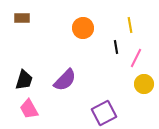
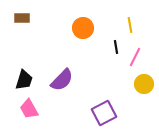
pink line: moved 1 px left, 1 px up
purple semicircle: moved 3 px left
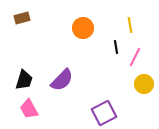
brown rectangle: rotated 14 degrees counterclockwise
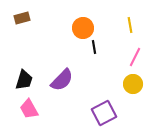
black line: moved 22 px left
yellow circle: moved 11 px left
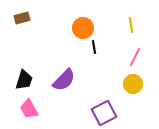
yellow line: moved 1 px right
purple semicircle: moved 2 px right
